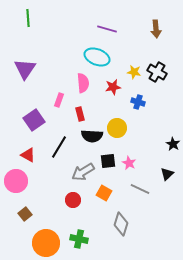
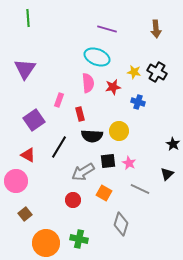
pink semicircle: moved 5 px right
yellow circle: moved 2 px right, 3 px down
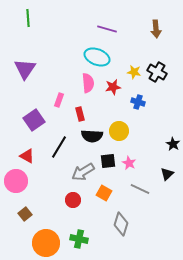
red triangle: moved 1 px left, 1 px down
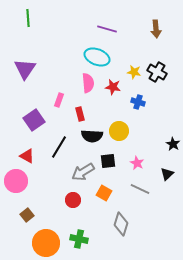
red star: rotated 21 degrees clockwise
pink star: moved 8 px right
brown square: moved 2 px right, 1 px down
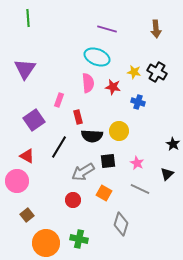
red rectangle: moved 2 px left, 3 px down
pink circle: moved 1 px right
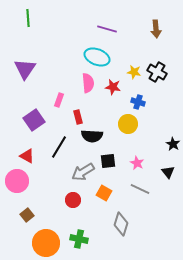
yellow circle: moved 9 px right, 7 px up
black triangle: moved 1 px right, 2 px up; rotated 24 degrees counterclockwise
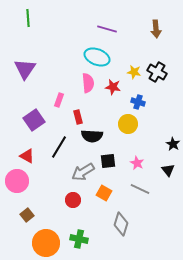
black triangle: moved 2 px up
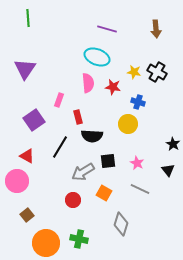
black line: moved 1 px right
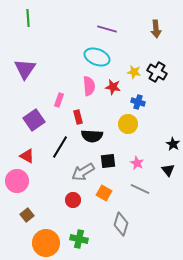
pink semicircle: moved 1 px right, 3 px down
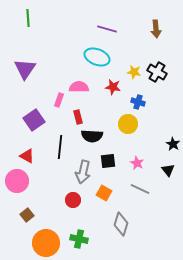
pink semicircle: moved 10 px left, 1 px down; rotated 84 degrees counterclockwise
black line: rotated 25 degrees counterclockwise
gray arrow: rotated 45 degrees counterclockwise
